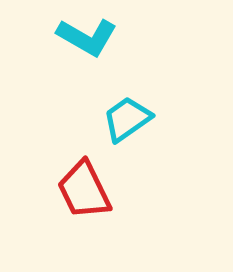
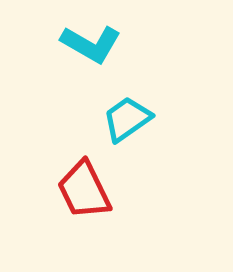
cyan L-shape: moved 4 px right, 7 px down
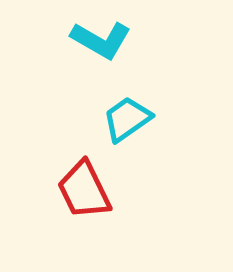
cyan L-shape: moved 10 px right, 4 px up
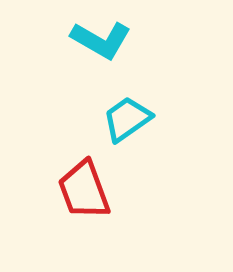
red trapezoid: rotated 6 degrees clockwise
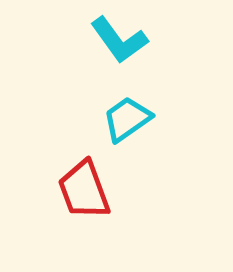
cyan L-shape: moved 18 px right; rotated 24 degrees clockwise
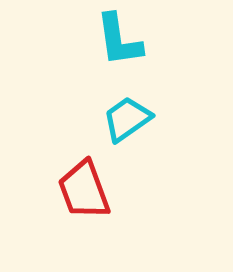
cyan L-shape: rotated 28 degrees clockwise
